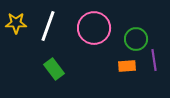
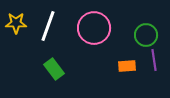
green circle: moved 10 px right, 4 px up
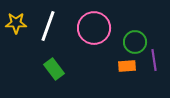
green circle: moved 11 px left, 7 px down
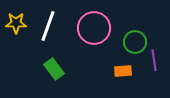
orange rectangle: moved 4 px left, 5 px down
